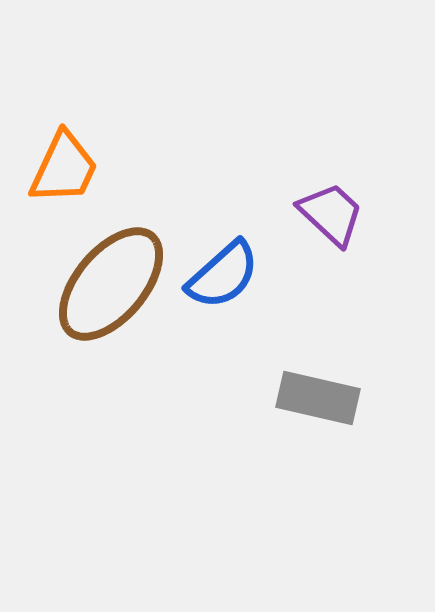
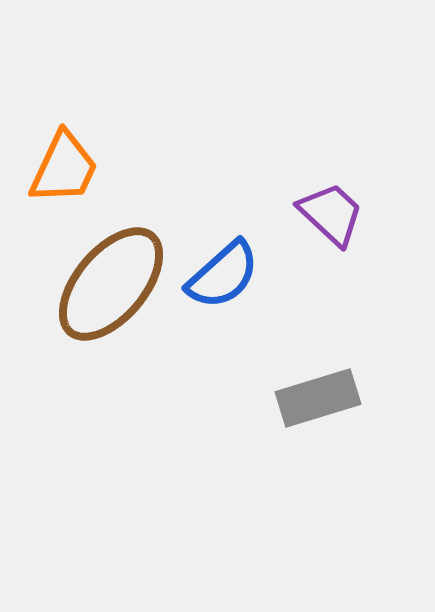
gray rectangle: rotated 30 degrees counterclockwise
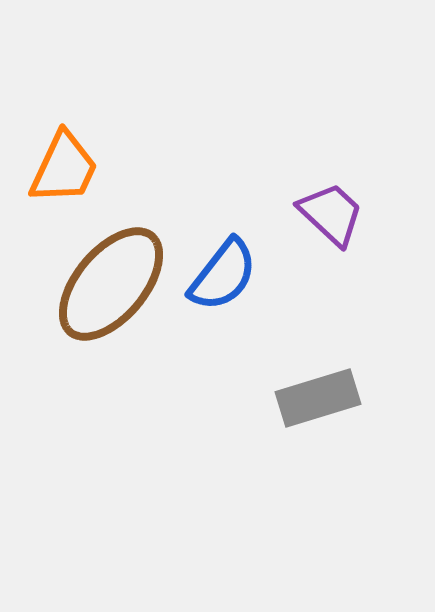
blue semicircle: rotated 10 degrees counterclockwise
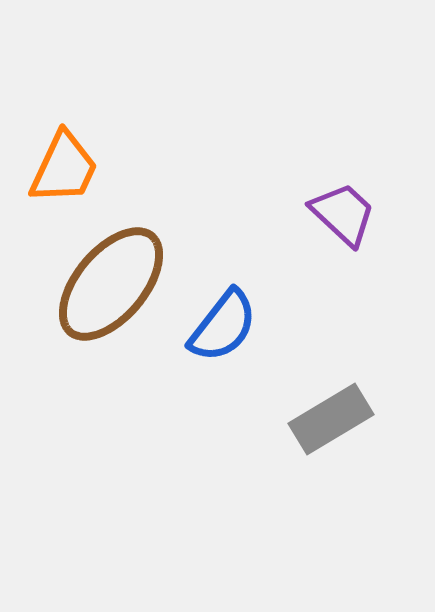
purple trapezoid: moved 12 px right
blue semicircle: moved 51 px down
gray rectangle: moved 13 px right, 21 px down; rotated 14 degrees counterclockwise
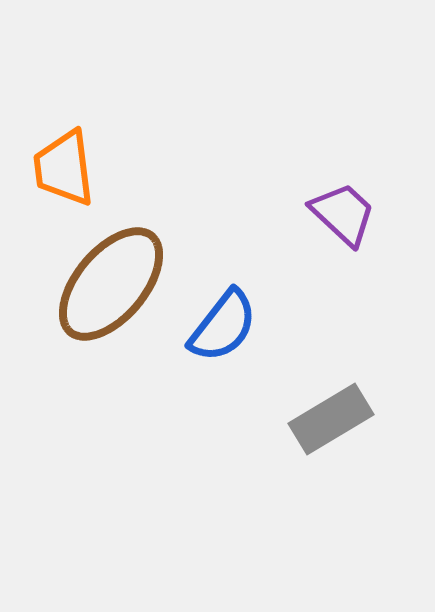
orange trapezoid: rotated 148 degrees clockwise
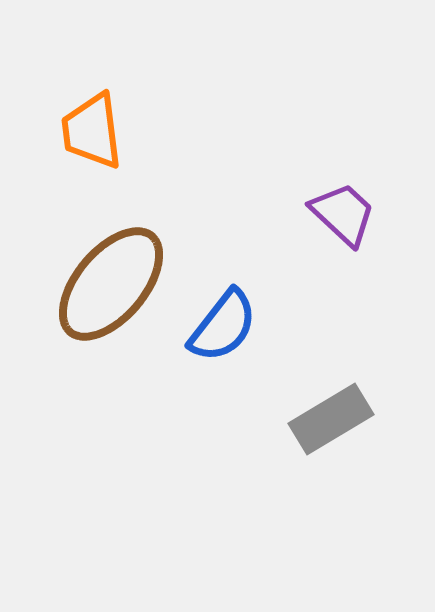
orange trapezoid: moved 28 px right, 37 px up
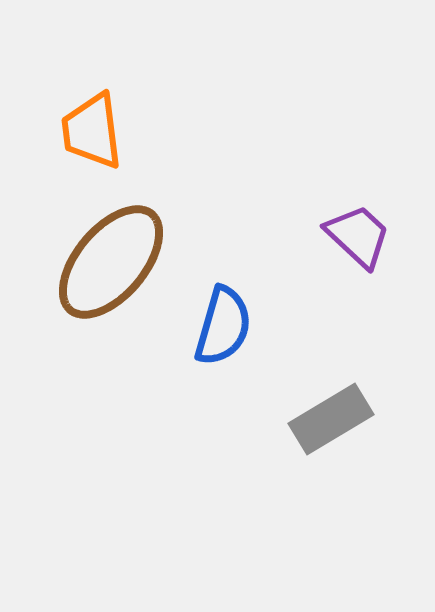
purple trapezoid: moved 15 px right, 22 px down
brown ellipse: moved 22 px up
blue semicircle: rotated 22 degrees counterclockwise
